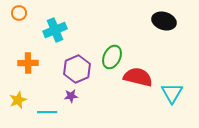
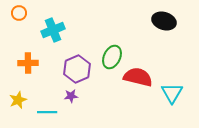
cyan cross: moved 2 px left
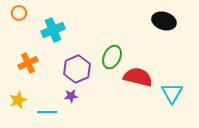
orange cross: rotated 24 degrees counterclockwise
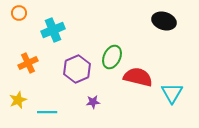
purple star: moved 22 px right, 6 px down
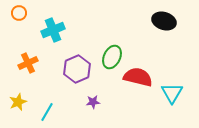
yellow star: moved 2 px down
cyan line: rotated 60 degrees counterclockwise
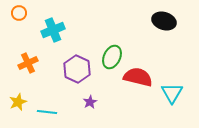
purple hexagon: rotated 12 degrees counterclockwise
purple star: moved 3 px left; rotated 24 degrees counterclockwise
cyan line: rotated 66 degrees clockwise
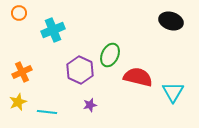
black ellipse: moved 7 px right
green ellipse: moved 2 px left, 2 px up
orange cross: moved 6 px left, 9 px down
purple hexagon: moved 3 px right, 1 px down
cyan triangle: moved 1 px right, 1 px up
purple star: moved 3 px down; rotated 16 degrees clockwise
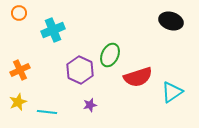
orange cross: moved 2 px left, 2 px up
red semicircle: rotated 148 degrees clockwise
cyan triangle: moved 1 px left; rotated 25 degrees clockwise
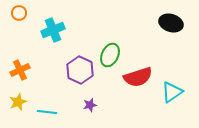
black ellipse: moved 2 px down
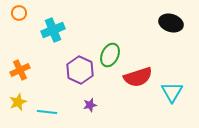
cyan triangle: rotated 25 degrees counterclockwise
